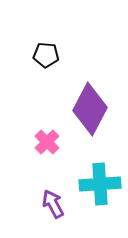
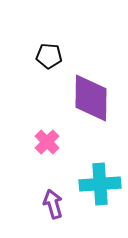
black pentagon: moved 3 px right, 1 px down
purple diamond: moved 1 px right, 11 px up; rotated 27 degrees counterclockwise
purple arrow: rotated 12 degrees clockwise
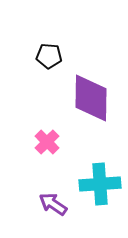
purple arrow: rotated 40 degrees counterclockwise
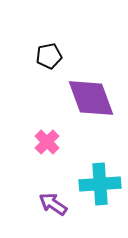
black pentagon: rotated 15 degrees counterclockwise
purple diamond: rotated 21 degrees counterclockwise
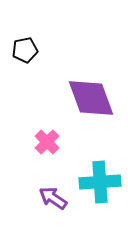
black pentagon: moved 24 px left, 6 px up
cyan cross: moved 2 px up
purple arrow: moved 6 px up
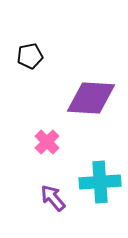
black pentagon: moved 5 px right, 6 px down
purple diamond: rotated 66 degrees counterclockwise
purple arrow: rotated 16 degrees clockwise
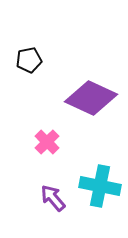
black pentagon: moved 1 px left, 4 px down
purple diamond: rotated 21 degrees clockwise
cyan cross: moved 4 px down; rotated 15 degrees clockwise
